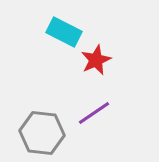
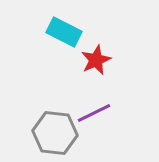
purple line: rotated 8 degrees clockwise
gray hexagon: moved 13 px right
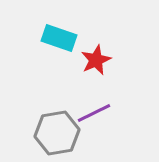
cyan rectangle: moved 5 px left, 6 px down; rotated 8 degrees counterclockwise
gray hexagon: moved 2 px right; rotated 15 degrees counterclockwise
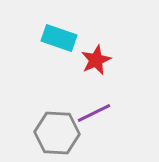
gray hexagon: rotated 12 degrees clockwise
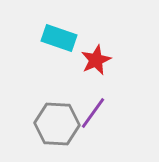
purple line: moved 1 px left; rotated 28 degrees counterclockwise
gray hexagon: moved 9 px up
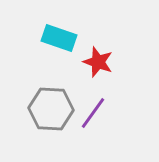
red star: moved 2 px right, 2 px down; rotated 28 degrees counterclockwise
gray hexagon: moved 6 px left, 15 px up
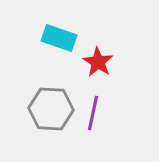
red star: rotated 12 degrees clockwise
purple line: rotated 24 degrees counterclockwise
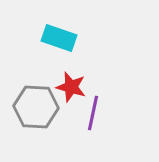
red star: moved 27 px left, 25 px down; rotated 16 degrees counterclockwise
gray hexagon: moved 15 px left, 2 px up
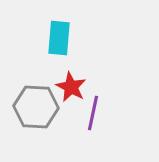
cyan rectangle: rotated 76 degrees clockwise
red star: rotated 12 degrees clockwise
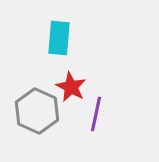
gray hexagon: moved 1 px right, 4 px down; rotated 21 degrees clockwise
purple line: moved 3 px right, 1 px down
